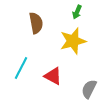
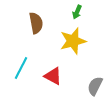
gray semicircle: moved 6 px right, 3 px up
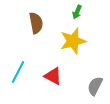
cyan line: moved 3 px left, 4 px down
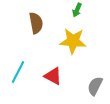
green arrow: moved 2 px up
yellow star: rotated 20 degrees clockwise
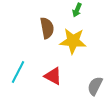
brown semicircle: moved 11 px right, 5 px down
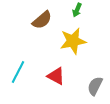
brown semicircle: moved 5 px left, 8 px up; rotated 60 degrees clockwise
yellow star: rotated 16 degrees counterclockwise
red triangle: moved 3 px right
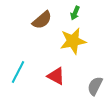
green arrow: moved 2 px left, 3 px down
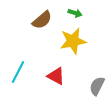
green arrow: rotated 96 degrees counterclockwise
gray semicircle: moved 2 px right
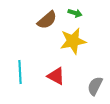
brown semicircle: moved 5 px right
cyan line: moved 2 px right; rotated 30 degrees counterclockwise
gray semicircle: moved 2 px left
